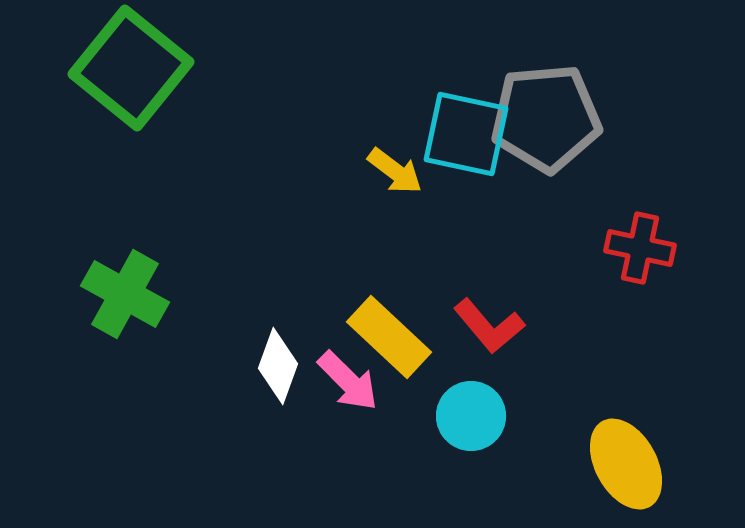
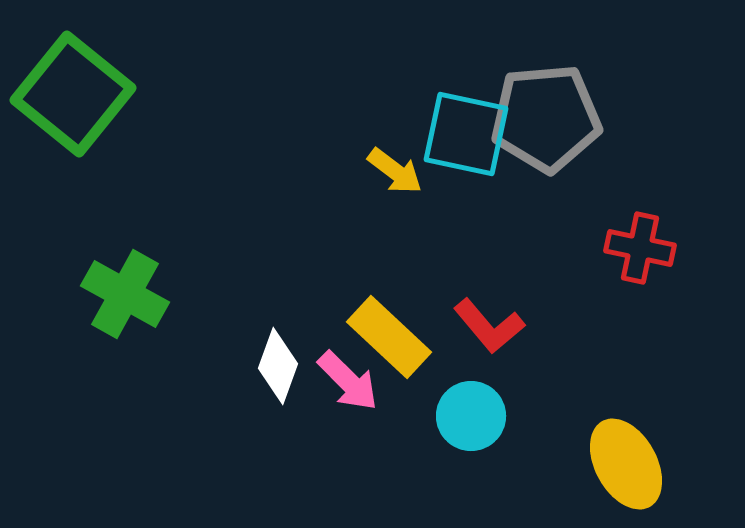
green square: moved 58 px left, 26 px down
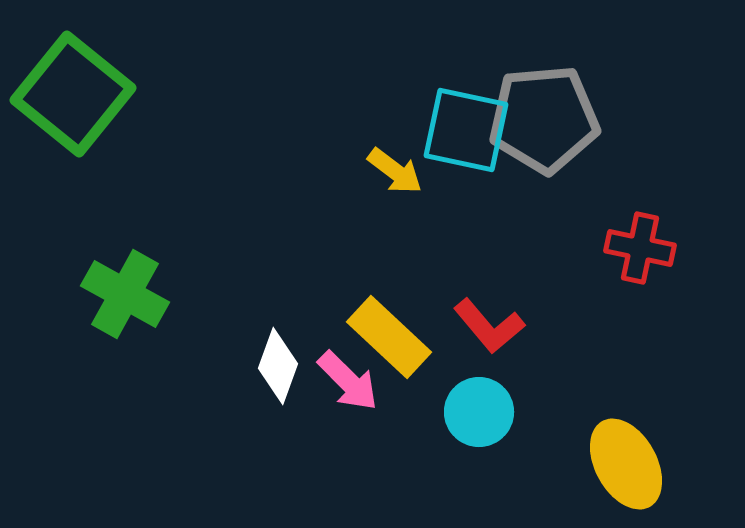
gray pentagon: moved 2 px left, 1 px down
cyan square: moved 4 px up
cyan circle: moved 8 px right, 4 px up
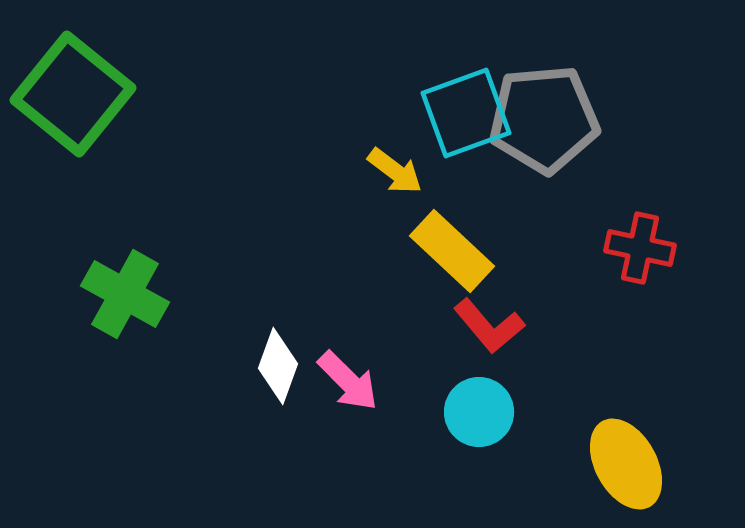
cyan square: moved 17 px up; rotated 32 degrees counterclockwise
yellow rectangle: moved 63 px right, 86 px up
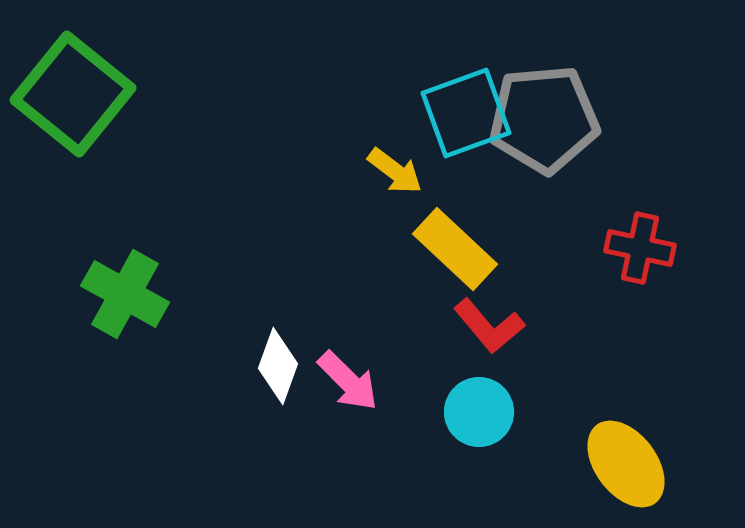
yellow rectangle: moved 3 px right, 2 px up
yellow ellipse: rotated 8 degrees counterclockwise
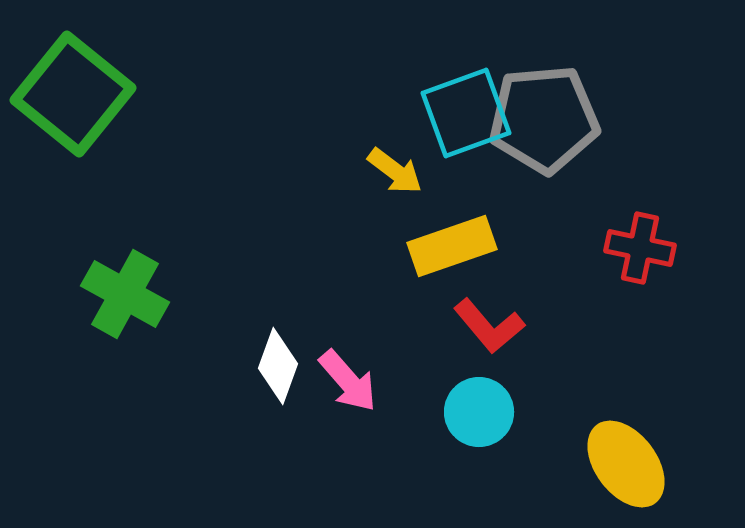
yellow rectangle: moved 3 px left, 3 px up; rotated 62 degrees counterclockwise
pink arrow: rotated 4 degrees clockwise
